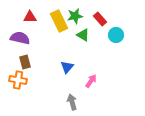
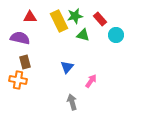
green triangle: rotated 16 degrees counterclockwise
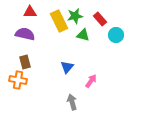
red triangle: moved 5 px up
purple semicircle: moved 5 px right, 4 px up
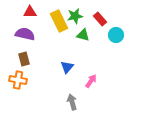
brown rectangle: moved 1 px left, 3 px up
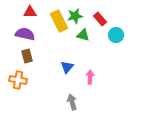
brown rectangle: moved 3 px right, 3 px up
pink arrow: moved 1 px left, 4 px up; rotated 32 degrees counterclockwise
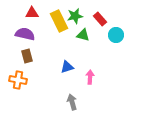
red triangle: moved 2 px right, 1 px down
blue triangle: rotated 32 degrees clockwise
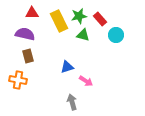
green star: moved 4 px right
brown rectangle: moved 1 px right
pink arrow: moved 4 px left, 4 px down; rotated 120 degrees clockwise
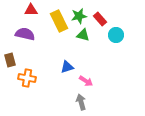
red triangle: moved 1 px left, 3 px up
brown rectangle: moved 18 px left, 4 px down
orange cross: moved 9 px right, 2 px up
gray arrow: moved 9 px right
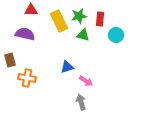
red rectangle: rotated 48 degrees clockwise
